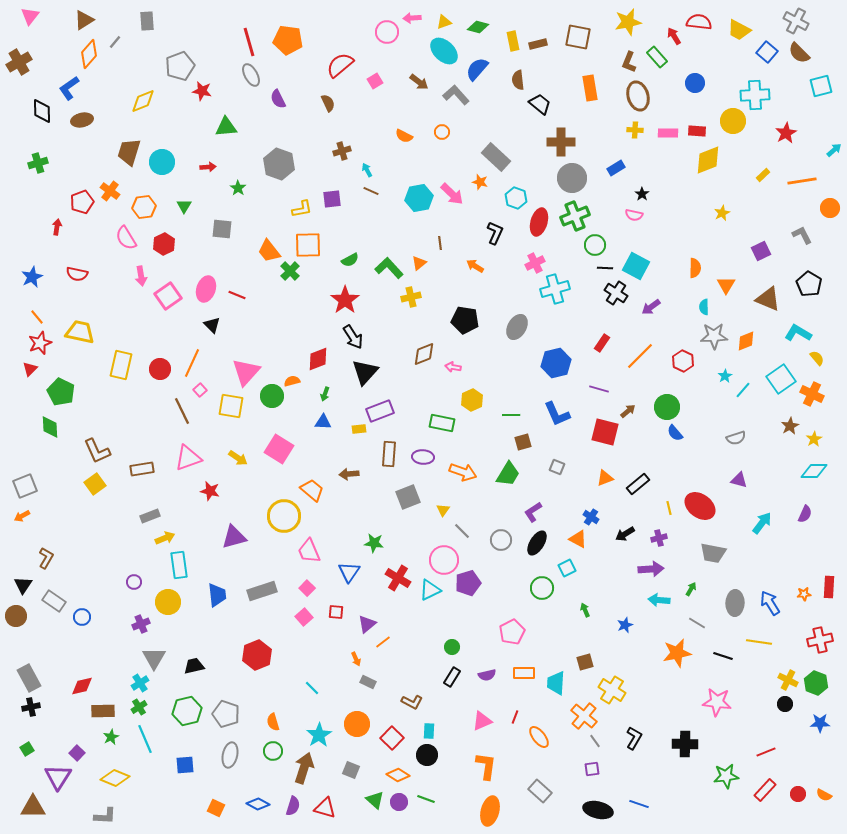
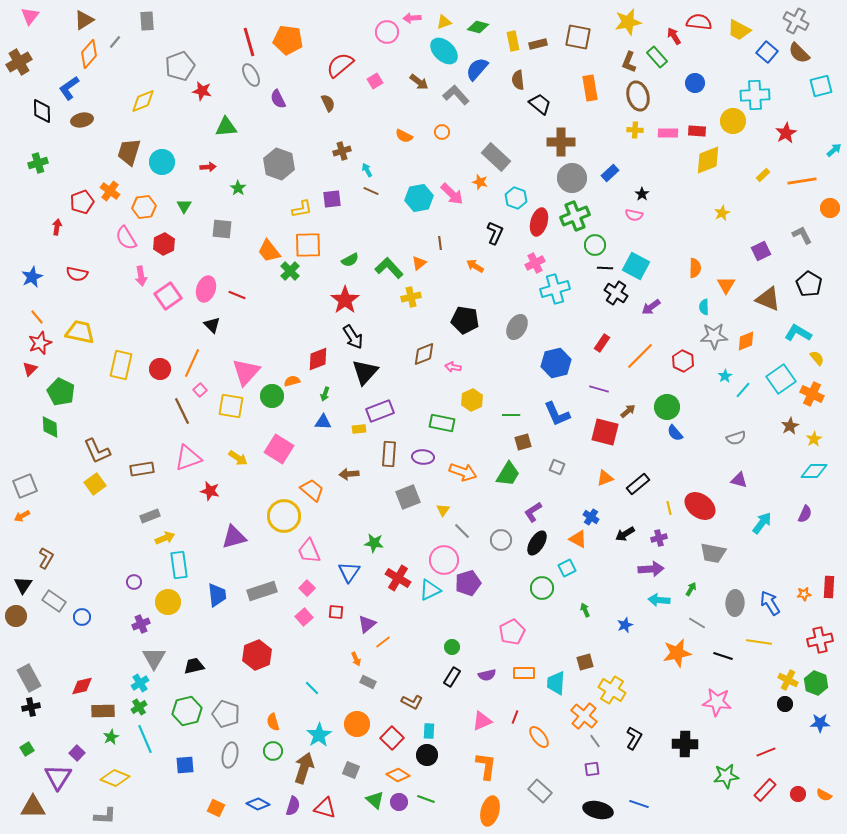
blue rectangle at (616, 168): moved 6 px left, 5 px down; rotated 12 degrees counterclockwise
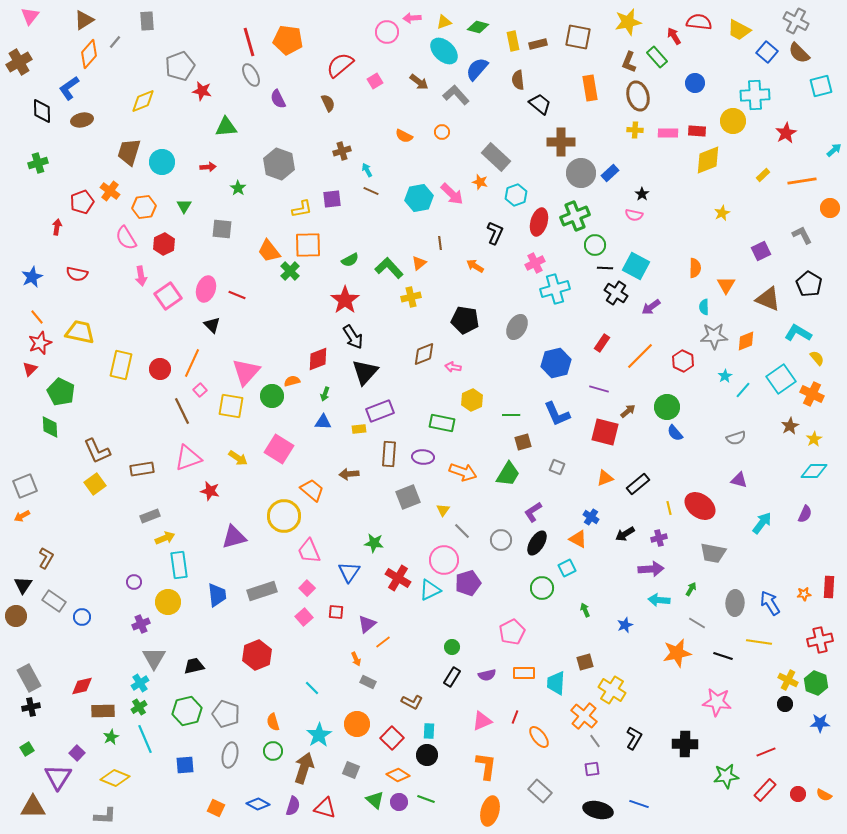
gray circle at (572, 178): moved 9 px right, 5 px up
cyan hexagon at (516, 198): moved 3 px up; rotated 20 degrees clockwise
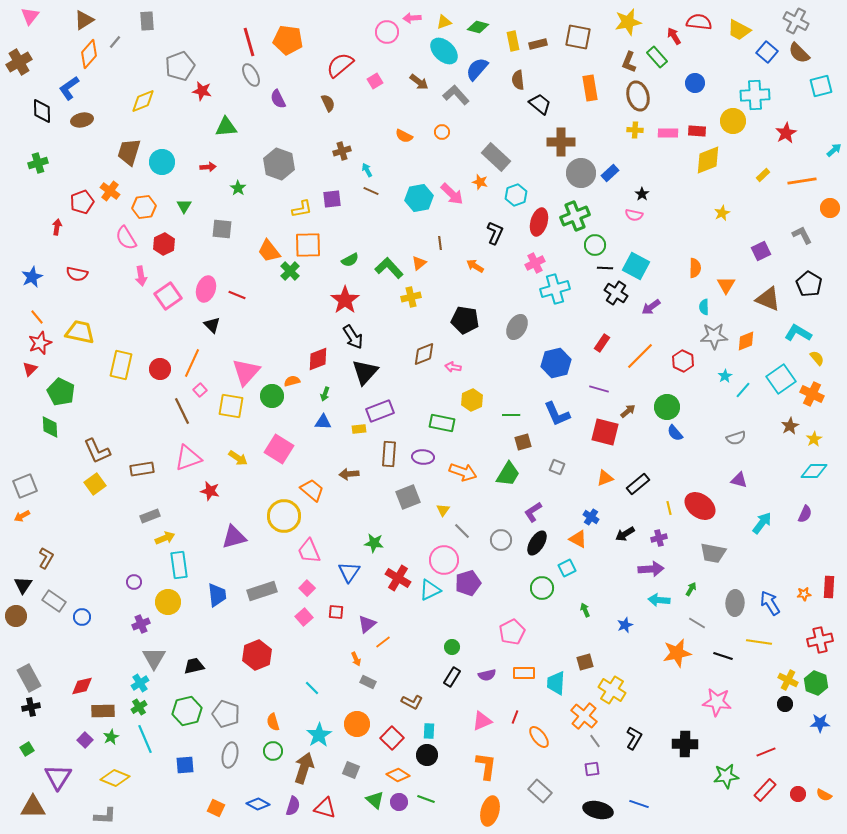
purple square at (77, 753): moved 8 px right, 13 px up
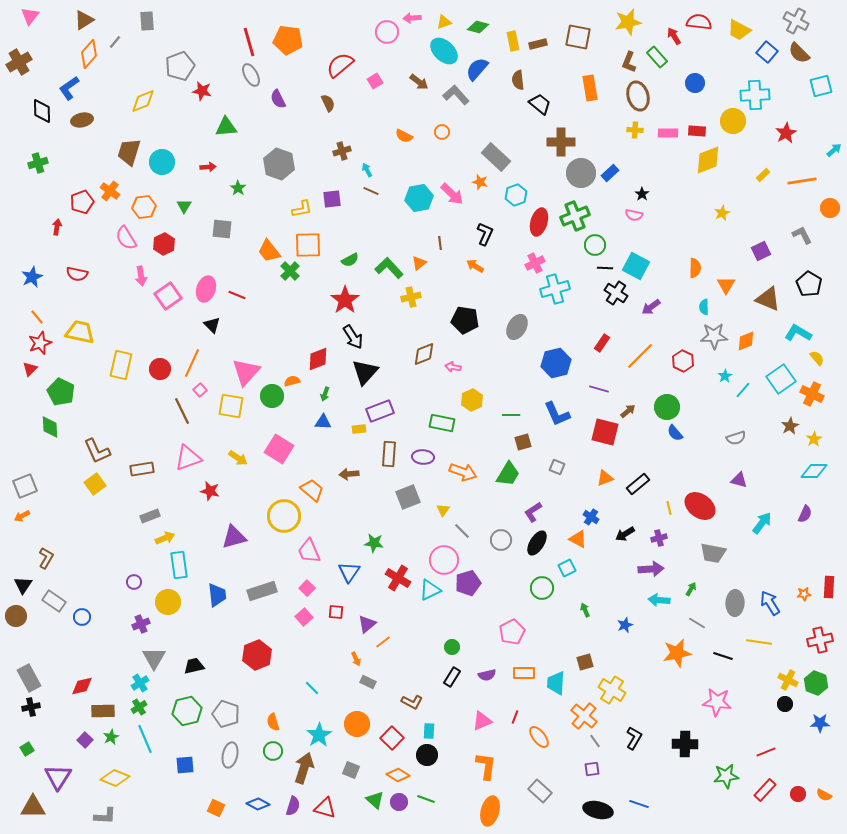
black L-shape at (495, 233): moved 10 px left, 1 px down
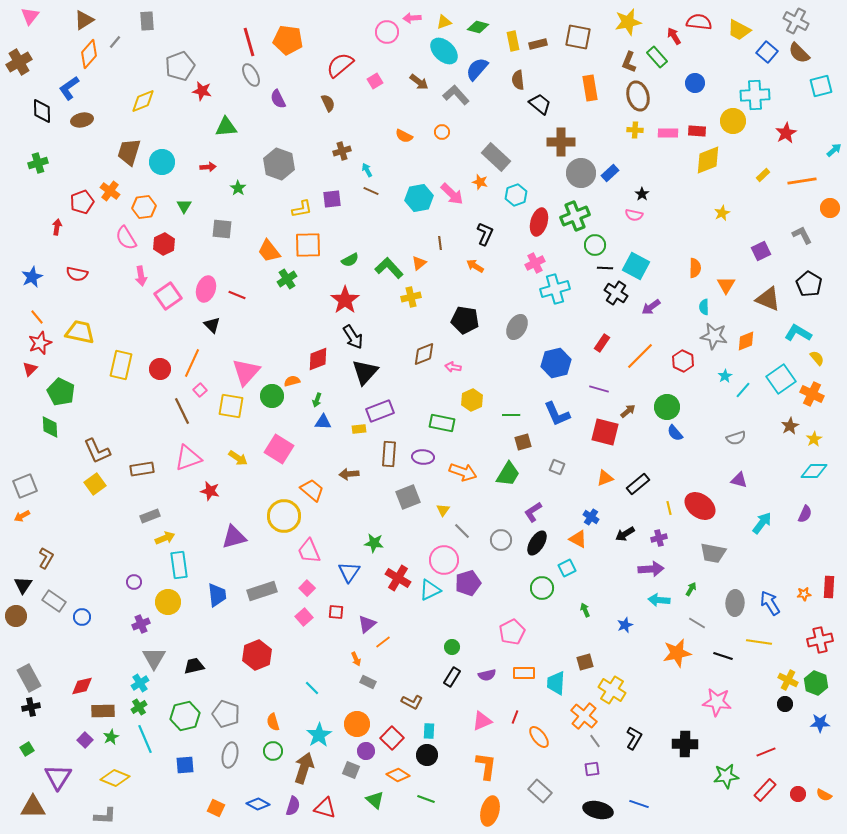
green cross at (290, 271): moved 3 px left, 8 px down; rotated 12 degrees clockwise
gray star at (714, 336): rotated 12 degrees clockwise
green arrow at (325, 394): moved 8 px left, 6 px down
green hexagon at (187, 711): moved 2 px left, 5 px down
purple circle at (399, 802): moved 33 px left, 51 px up
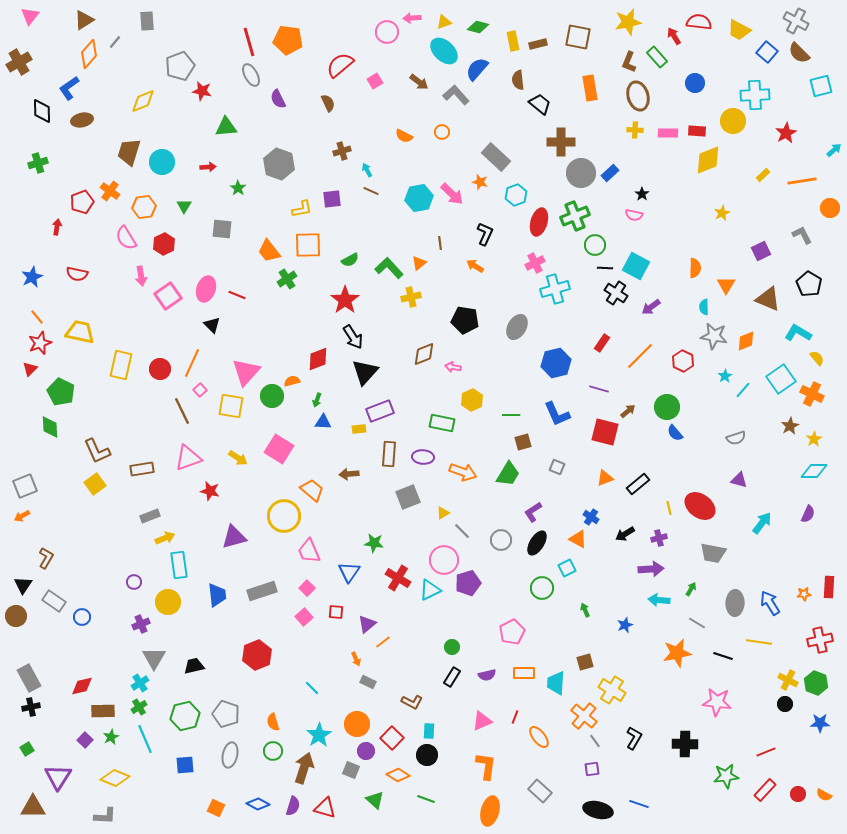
yellow triangle at (443, 510): moved 3 px down; rotated 24 degrees clockwise
purple semicircle at (805, 514): moved 3 px right
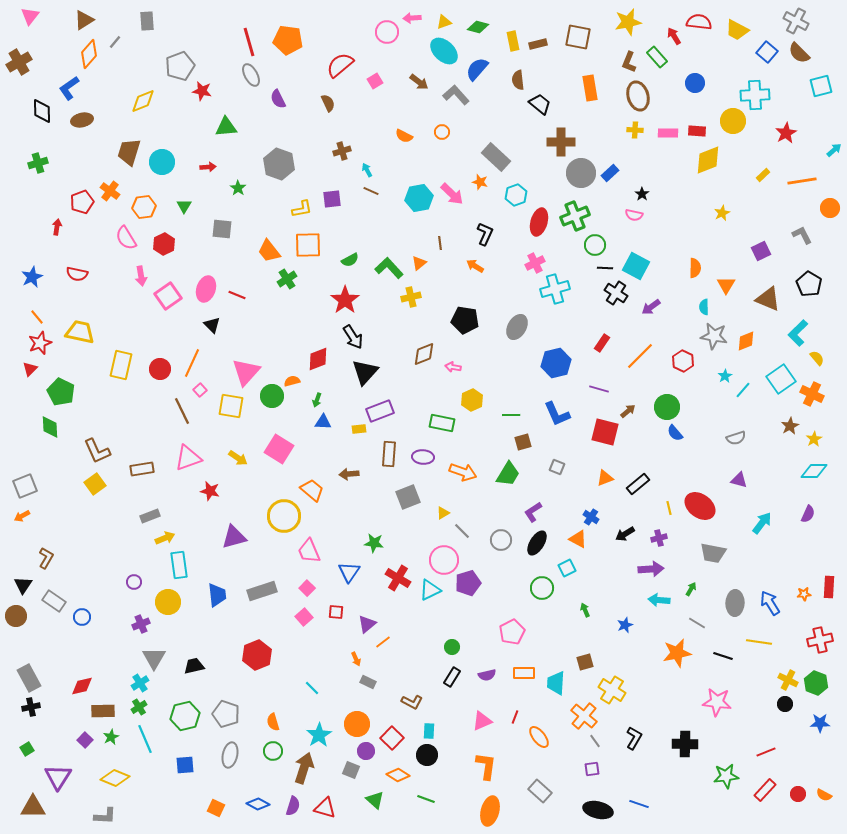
yellow trapezoid at (739, 30): moved 2 px left
cyan L-shape at (798, 333): rotated 76 degrees counterclockwise
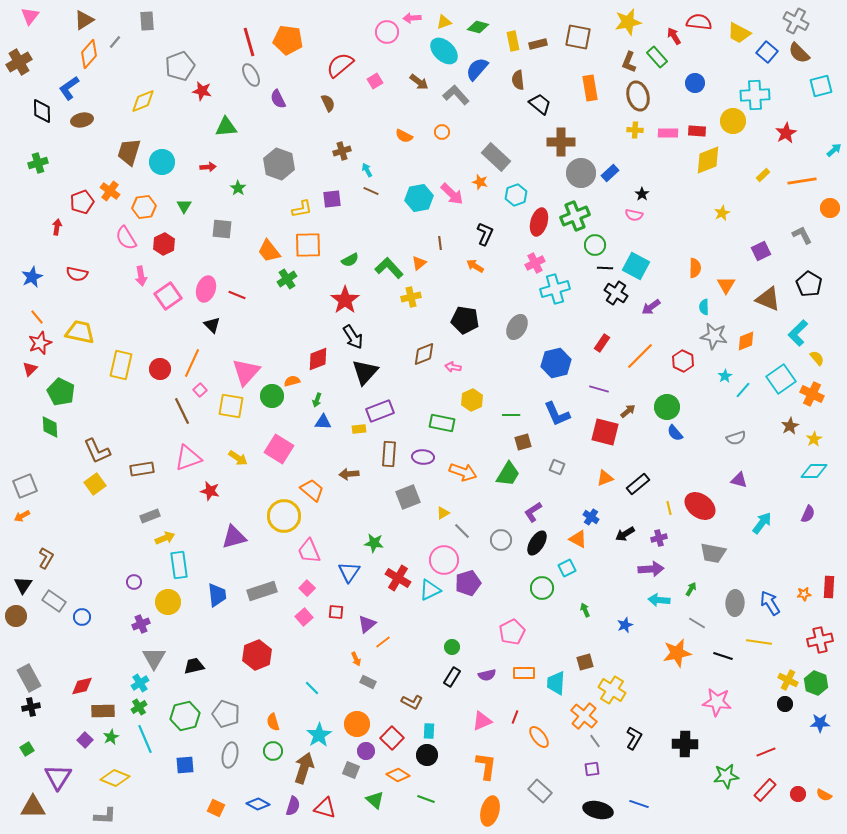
yellow trapezoid at (737, 30): moved 2 px right, 3 px down
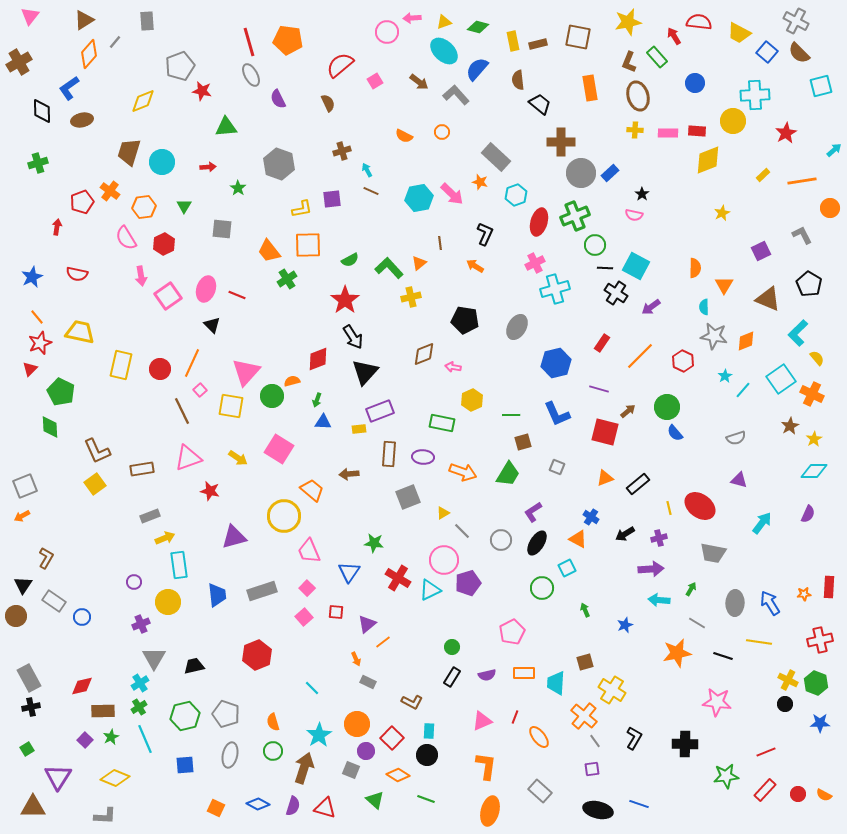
orange triangle at (726, 285): moved 2 px left
